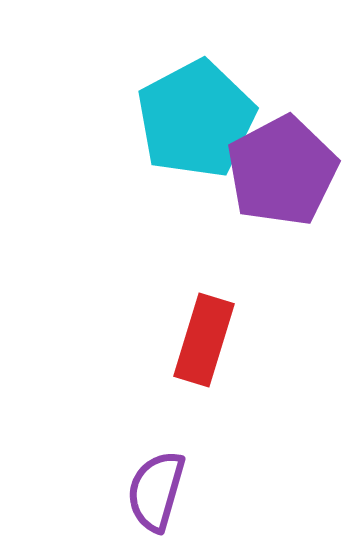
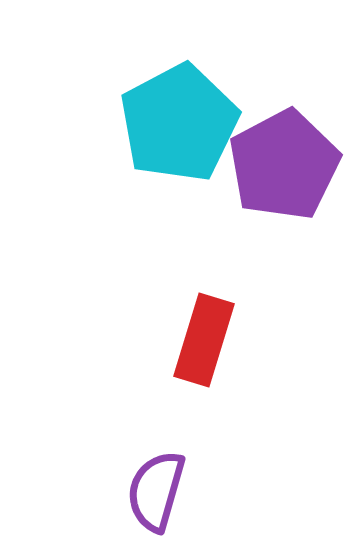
cyan pentagon: moved 17 px left, 4 px down
purple pentagon: moved 2 px right, 6 px up
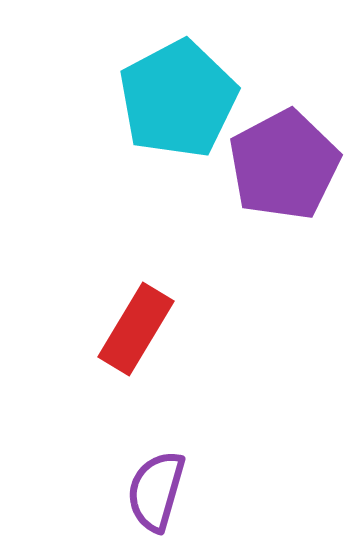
cyan pentagon: moved 1 px left, 24 px up
red rectangle: moved 68 px left, 11 px up; rotated 14 degrees clockwise
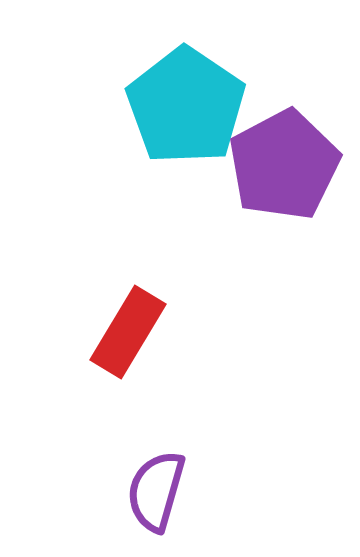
cyan pentagon: moved 8 px right, 7 px down; rotated 10 degrees counterclockwise
red rectangle: moved 8 px left, 3 px down
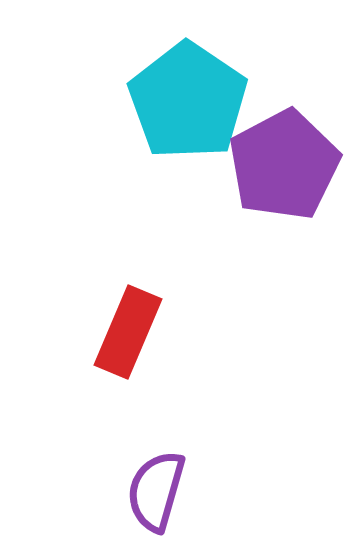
cyan pentagon: moved 2 px right, 5 px up
red rectangle: rotated 8 degrees counterclockwise
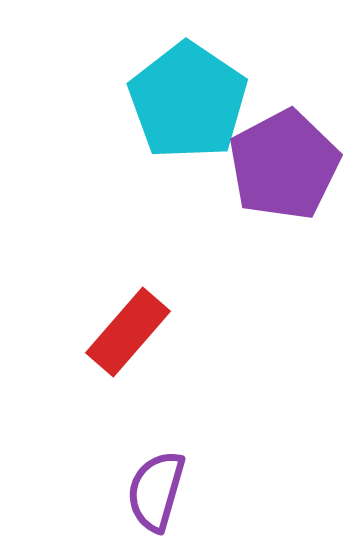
red rectangle: rotated 18 degrees clockwise
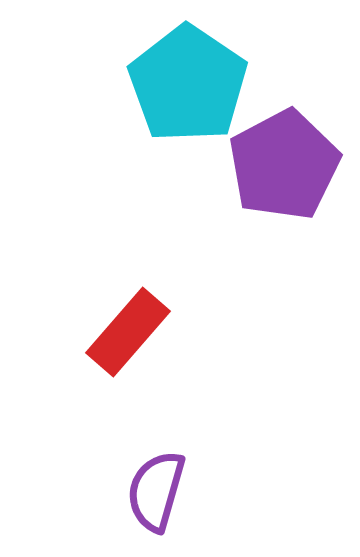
cyan pentagon: moved 17 px up
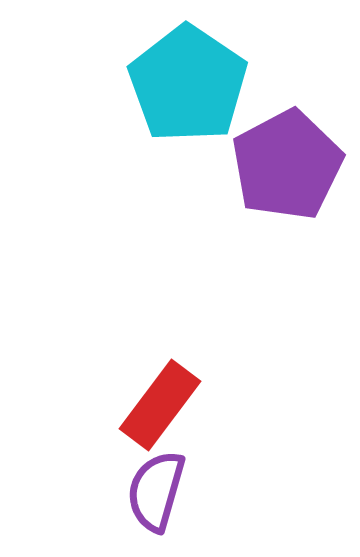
purple pentagon: moved 3 px right
red rectangle: moved 32 px right, 73 px down; rotated 4 degrees counterclockwise
